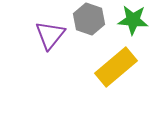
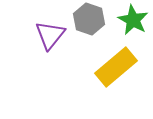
green star: rotated 24 degrees clockwise
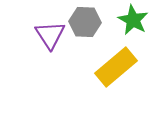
gray hexagon: moved 4 px left, 3 px down; rotated 16 degrees counterclockwise
purple triangle: rotated 12 degrees counterclockwise
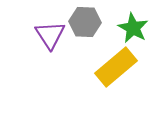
green star: moved 8 px down
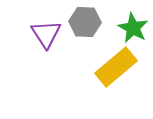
purple triangle: moved 4 px left, 1 px up
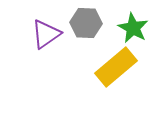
gray hexagon: moved 1 px right, 1 px down
purple triangle: rotated 28 degrees clockwise
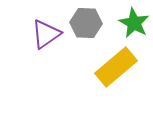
green star: moved 1 px right, 5 px up
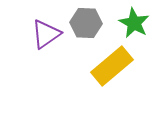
yellow rectangle: moved 4 px left, 1 px up
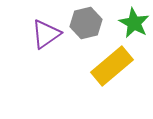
gray hexagon: rotated 16 degrees counterclockwise
